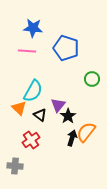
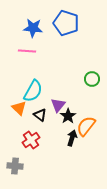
blue pentagon: moved 25 px up
orange semicircle: moved 6 px up
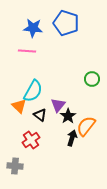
orange triangle: moved 2 px up
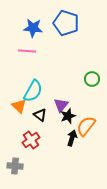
purple triangle: moved 3 px right
black star: rotated 14 degrees clockwise
